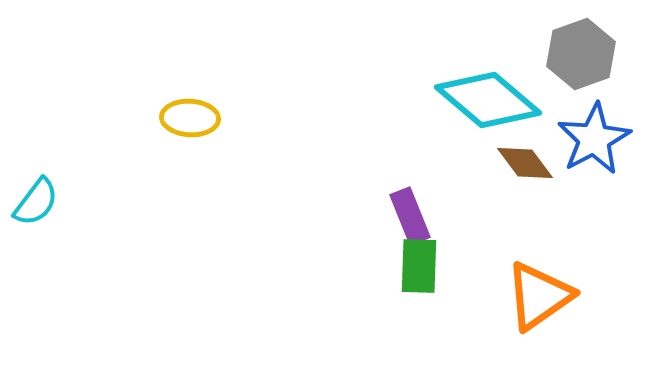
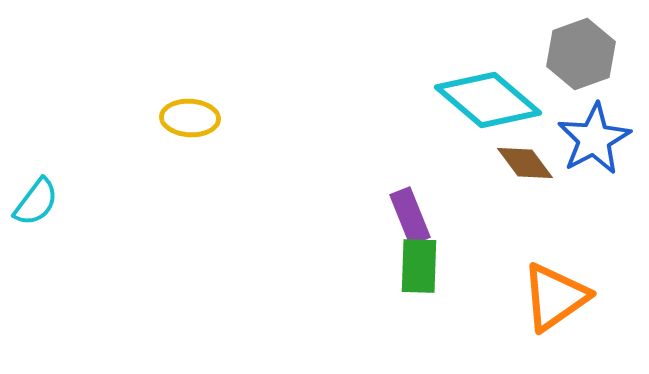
orange triangle: moved 16 px right, 1 px down
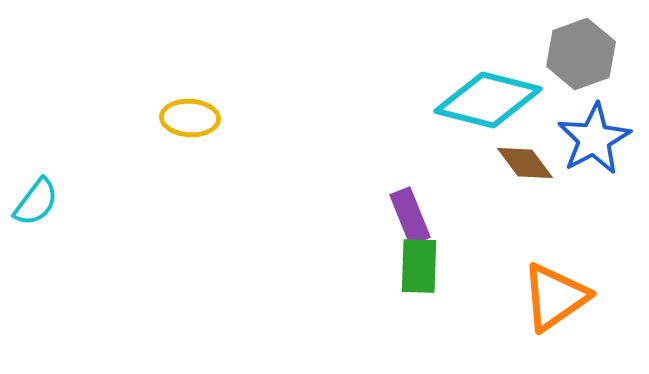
cyan diamond: rotated 26 degrees counterclockwise
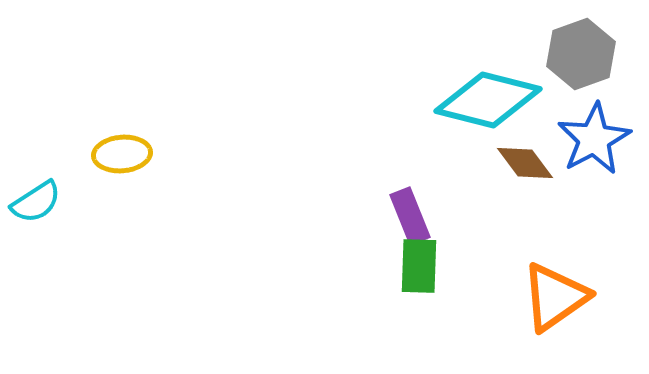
yellow ellipse: moved 68 px left, 36 px down; rotated 8 degrees counterclockwise
cyan semicircle: rotated 20 degrees clockwise
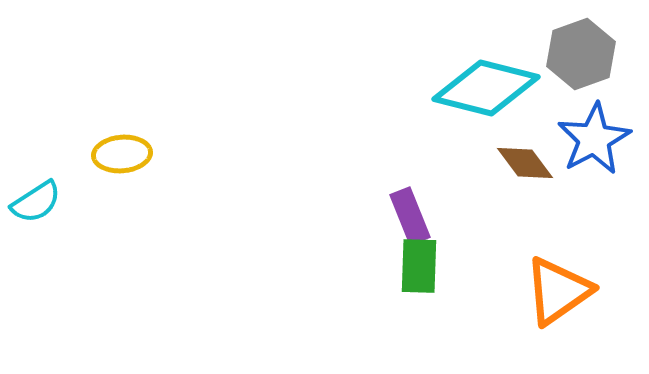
cyan diamond: moved 2 px left, 12 px up
orange triangle: moved 3 px right, 6 px up
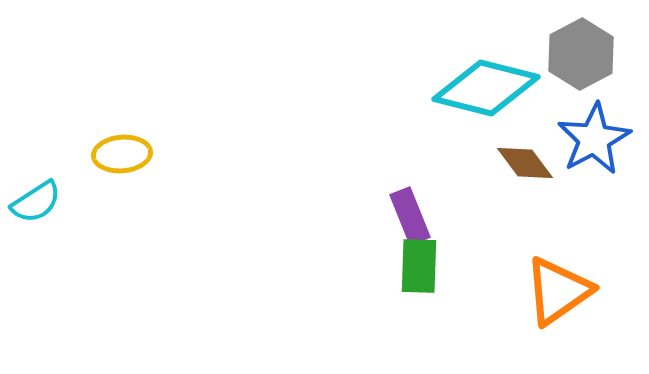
gray hexagon: rotated 8 degrees counterclockwise
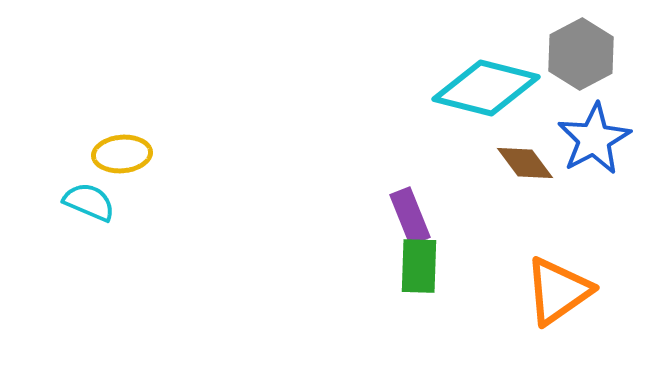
cyan semicircle: moved 53 px right; rotated 124 degrees counterclockwise
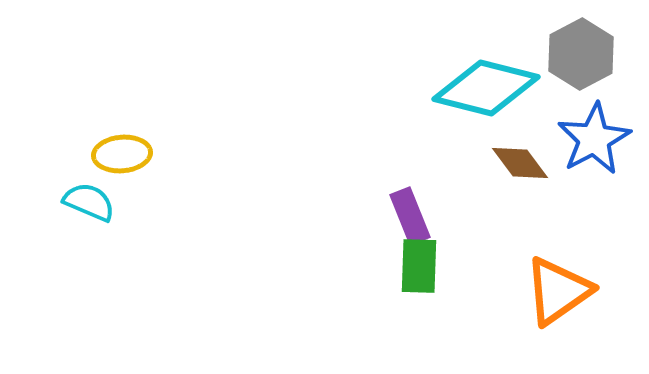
brown diamond: moved 5 px left
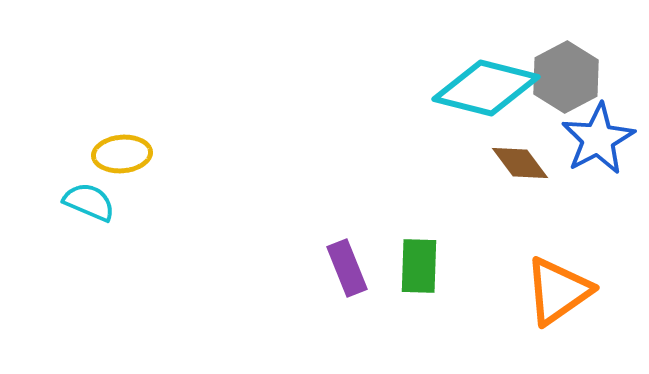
gray hexagon: moved 15 px left, 23 px down
blue star: moved 4 px right
purple rectangle: moved 63 px left, 52 px down
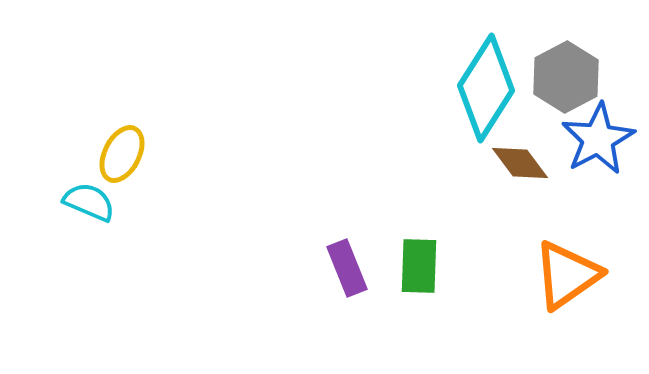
cyan diamond: rotated 72 degrees counterclockwise
yellow ellipse: rotated 58 degrees counterclockwise
orange triangle: moved 9 px right, 16 px up
